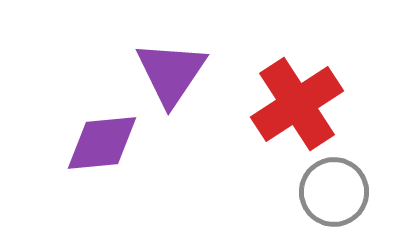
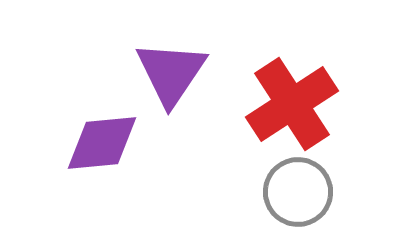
red cross: moved 5 px left
gray circle: moved 36 px left
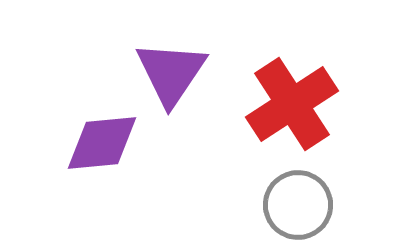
gray circle: moved 13 px down
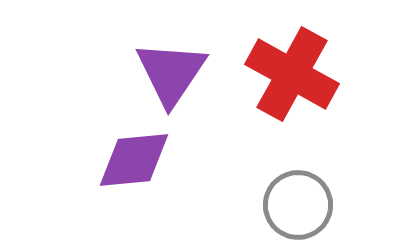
red cross: moved 30 px up; rotated 28 degrees counterclockwise
purple diamond: moved 32 px right, 17 px down
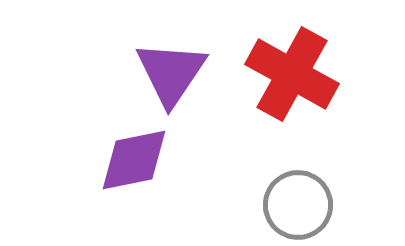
purple diamond: rotated 6 degrees counterclockwise
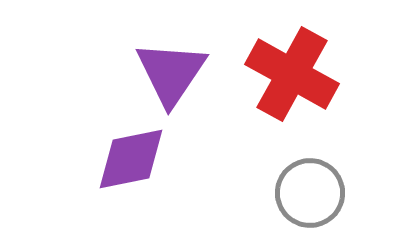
purple diamond: moved 3 px left, 1 px up
gray circle: moved 12 px right, 12 px up
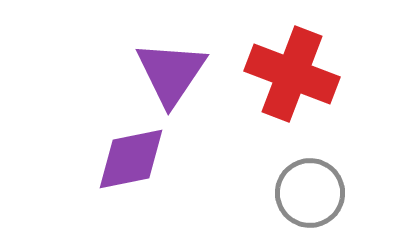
red cross: rotated 8 degrees counterclockwise
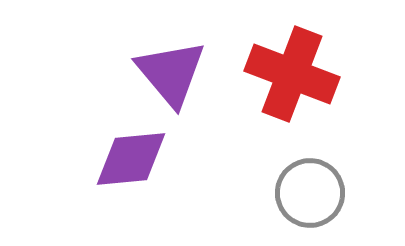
purple triangle: rotated 14 degrees counterclockwise
purple diamond: rotated 6 degrees clockwise
